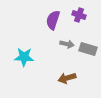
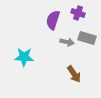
purple cross: moved 1 px left, 2 px up
gray arrow: moved 2 px up
gray rectangle: moved 1 px left, 11 px up
brown arrow: moved 7 px right, 4 px up; rotated 108 degrees counterclockwise
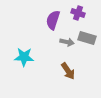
brown arrow: moved 6 px left, 3 px up
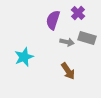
purple cross: rotated 24 degrees clockwise
cyan star: rotated 24 degrees counterclockwise
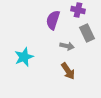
purple cross: moved 3 px up; rotated 32 degrees counterclockwise
gray rectangle: moved 5 px up; rotated 48 degrees clockwise
gray arrow: moved 4 px down
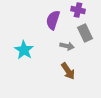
gray rectangle: moved 2 px left
cyan star: moved 7 px up; rotated 18 degrees counterclockwise
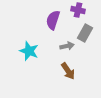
gray rectangle: rotated 54 degrees clockwise
gray arrow: rotated 24 degrees counterclockwise
cyan star: moved 5 px right, 1 px down; rotated 12 degrees counterclockwise
